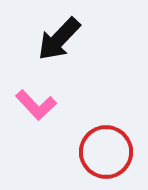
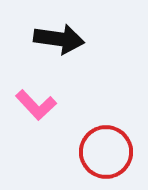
black arrow: rotated 126 degrees counterclockwise
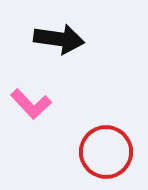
pink L-shape: moved 5 px left, 1 px up
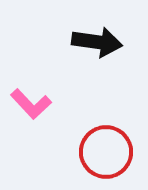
black arrow: moved 38 px right, 3 px down
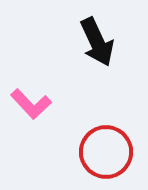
black arrow: rotated 57 degrees clockwise
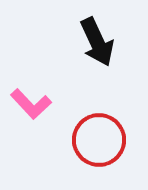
red circle: moved 7 px left, 12 px up
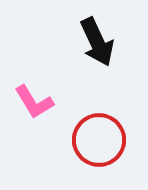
pink L-shape: moved 3 px right, 2 px up; rotated 12 degrees clockwise
